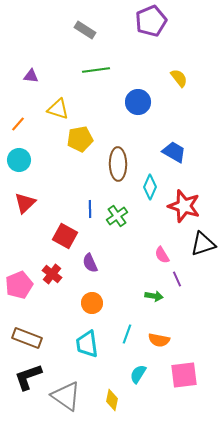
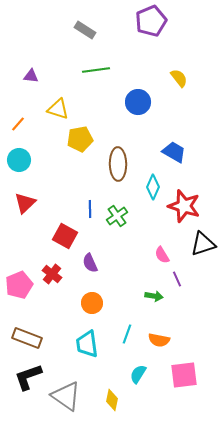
cyan diamond: moved 3 px right
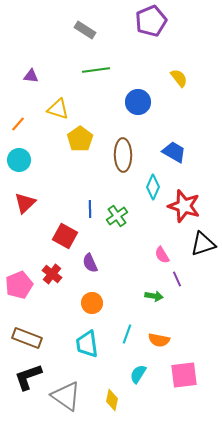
yellow pentagon: rotated 25 degrees counterclockwise
brown ellipse: moved 5 px right, 9 px up
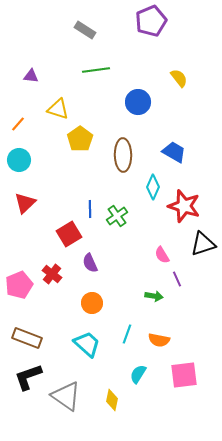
red square: moved 4 px right, 2 px up; rotated 30 degrees clockwise
cyan trapezoid: rotated 140 degrees clockwise
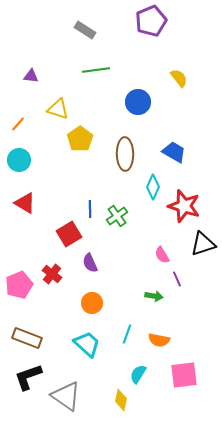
brown ellipse: moved 2 px right, 1 px up
red triangle: rotated 45 degrees counterclockwise
yellow diamond: moved 9 px right
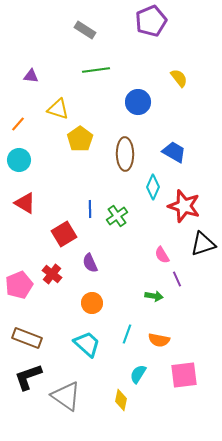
red square: moved 5 px left
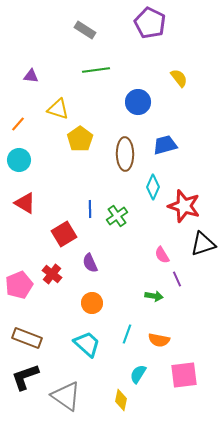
purple pentagon: moved 1 px left, 2 px down; rotated 24 degrees counterclockwise
blue trapezoid: moved 9 px left, 7 px up; rotated 45 degrees counterclockwise
black L-shape: moved 3 px left
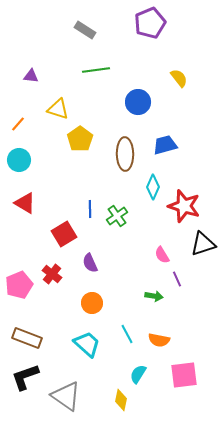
purple pentagon: rotated 24 degrees clockwise
cyan line: rotated 48 degrees counterclockwise
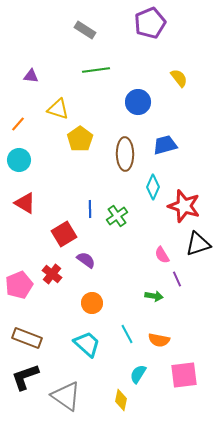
black triangle: moved 5 px left
purple semicircle: moved 4 px left, 3 px up; rotated 150 degrees clockwise
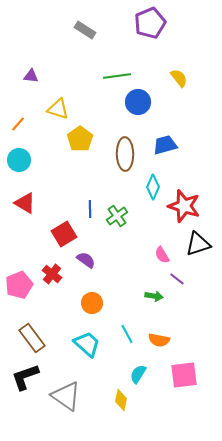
green line: moved 21 px right, 6 px down
purple line: rotated 28 degrees counterclockwise
brown rectangle: moved 5 px right; rotated 32 degrees clockwise
